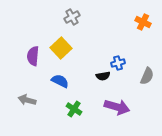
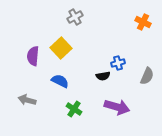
gray cross: moved 3 px right
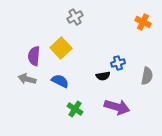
purple semicircle: moved 1 px right
gray semicircle: rotated 12 degrees counterclockwise
gray arrow: moved 21 px up
green cross: moved 1 px right
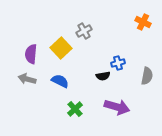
gray cross: moved 9 px right, 14 px down
purple semicircle: moved 3 px left, 2 px up
green cross: rotated 14 degrees clockwise
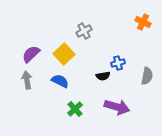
yellow square: moved 3 px right, 6 px down
purple semicircle: rotated 42 degrees clockwise
gray arrow: moved 1 px down; rotated 66 degrees clockwise
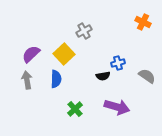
gray semicircle: rotated 66 degrees counterclockwise
blue semicircle: moved 4 px left, 2 px up; rotated 66 degrees clockwise
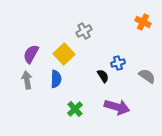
purple semicircle: rotated 18 degrees counterclockwise
black semicircle: rotated 112 degrees counterclockwise
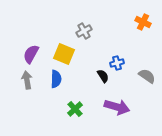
yellow square: rotated 25 degrees counterclockwise
blue cross: moved 1 px left
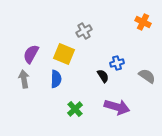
gray arrow: moved 3 px left, 1 px up
